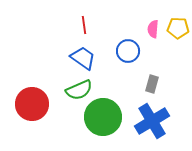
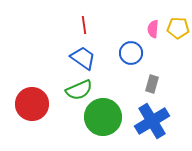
blue circle: moved 3 px right, 2 px down
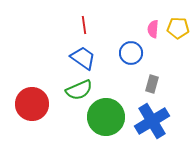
green circle: moved 3 px right
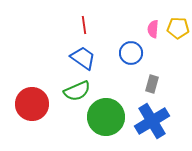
green semicircle: moved 2 px left, 1 px down
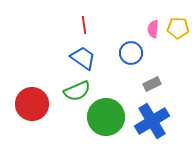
gray rectangle: rotated 48 degrees clockwise
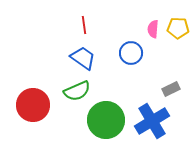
gray rectangle: moved 19 px right, 5 px down
red circle: moved 1 px right, 1 px down
green circle: moved 3 px down
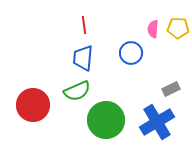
blue trapezoid: rotated 120 degrees counterclockwise
blue cross: moved 5 px right, 1 px down
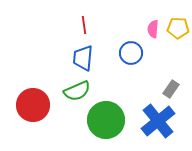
gray rectangle: rotated 30 degrees counterclockwise
blue cross: moved 1 px right, 1 px up; rotated 8 degrees counterclockwise
